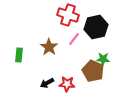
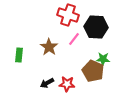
black hexagon: rotated 15 degrees clockwise
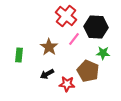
red cross: moved 2 px left, 1 px down; rotated 20 degrees clockwise
green star: moved 6 px up
brown pentagon: moved 5 px left
black arrow: moved 9 px up
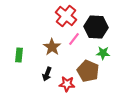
brown star: moved 3 px right
black arrow: rotated 40 degrees counterclockwise
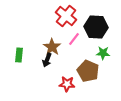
black arrow: moved 14 px up
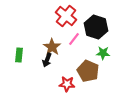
black hexagon: rotated 15 degrees clockwise
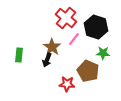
red cross: moved 2 px down
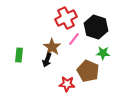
red cross: rotated 25 degrees clockwise
